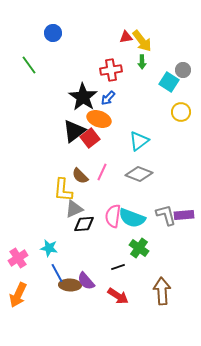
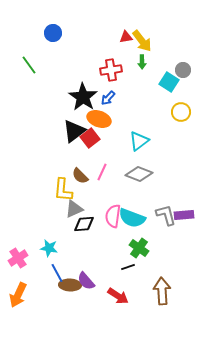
black line: moved 10 px right
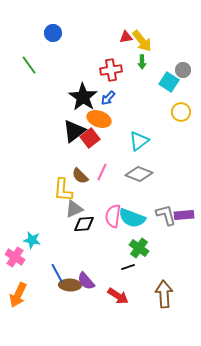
cyan star: moved 17 px left, 8 px up
pink cross: moved 3 px left, 1 px up; rotated 24 degrees counterclockwise
brown arrow: moved 2 px right, 3 px down
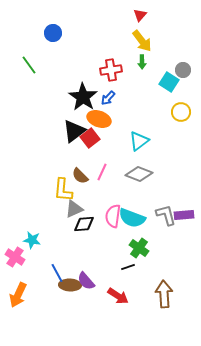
red triangle: moved 14 px right, 22 px up; rotated 40 degrees counterclockwise
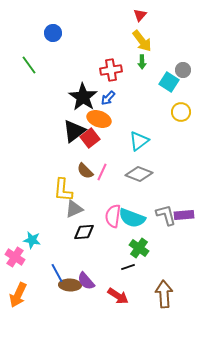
brown semicircle: moved 5 px right, 5 px up
black diamond: moved 8 px down
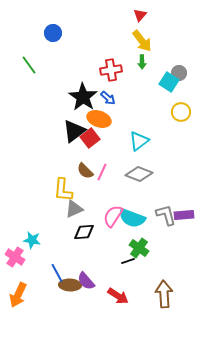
gray circle: moved 4 px left, 3 px down
blue arrow: rotated 91 degrees counterclockwise
pink semicircle: rotated 25 degrees clockwise
black line: moved 6 px up
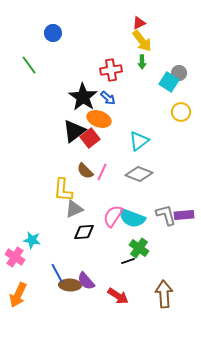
red triangle: moved 1 px left, 8 px down; rotated 24 degrees clockwise
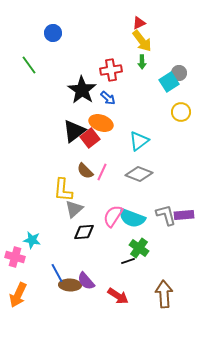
cyan square: rotated 24 degrees clockwise
black star: moved 1 px left, 7 px up
orange ellipse: moved 2 px right, 4 px down
gray triangle: rotated 18 degrees counterclockwise
pink cross: rotated 18 degrees counterclockwise
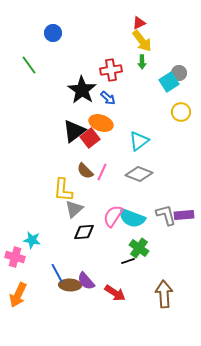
red arrow: moved 3 px left, 3 px up
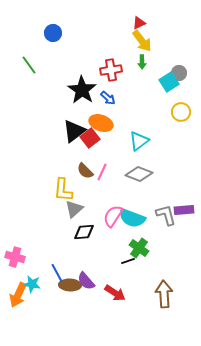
purple rectangle: moved 5 px up
cyan star: moved 44 px down
